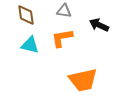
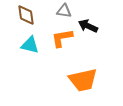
black arrow: moved 11 px left, 1 px down
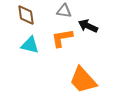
orange trapezoid: rotated 60 degrees clockwise
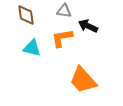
cyan triangle: moved 2 px right, 3 px down
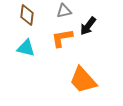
gray triangle: rotated 21 degrees counterclockwise
brown diamond: moved 1 px right; rotated 15 degrees clockwise
black arrow: rotated 78 degrees counterclockwise
cyan triangle: moved 6 px left
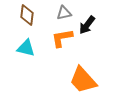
gray triangle: moved 2 px down
black arrow: moved 1 px left, 1 px up
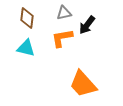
brown diamond: moved 3 px down
orange trapezoid: moved 4 px down
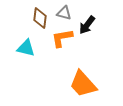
gray triangle: rotated 28 degrees clockwise
brown diamond: moved 13 px right
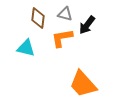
gray triangle: moved 1 px right, 1 px down
brown diamond: moved 2 px left
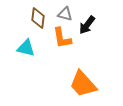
orange L-shape: rotated 90 degrees counterclockwise
